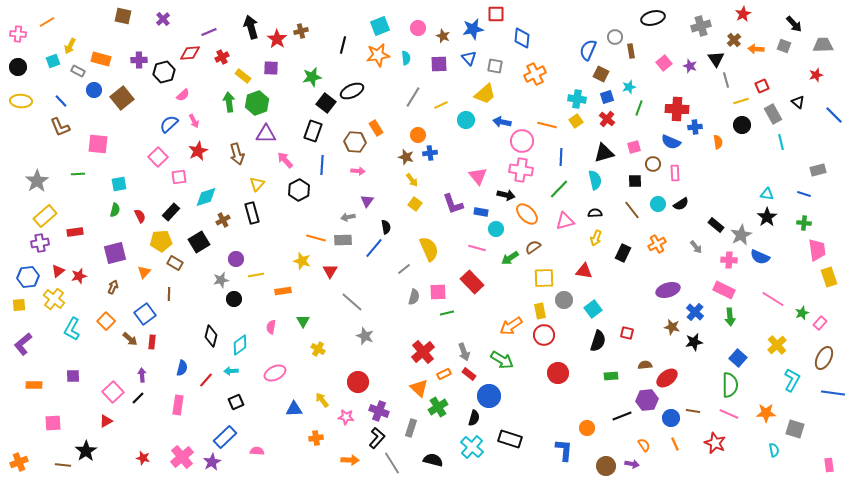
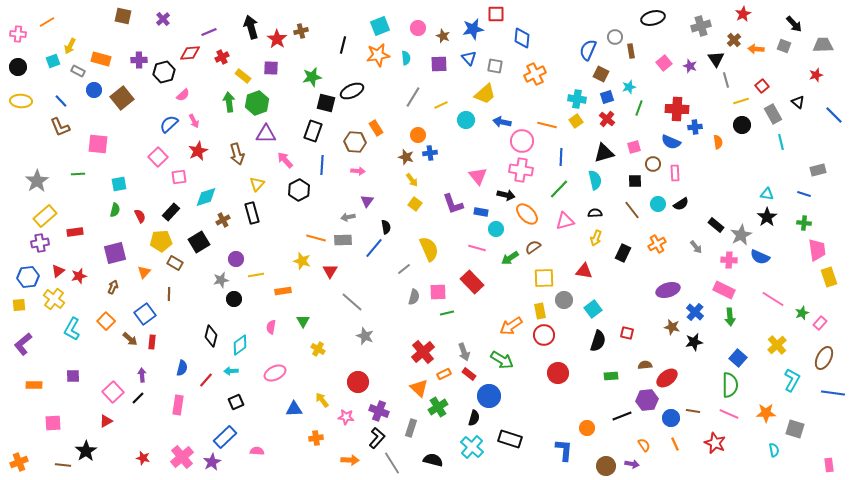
red square at (762, 86): rotated 16 degrees counterclockwise
black square at (326, 103): rotated 24 degrees counterclockwise
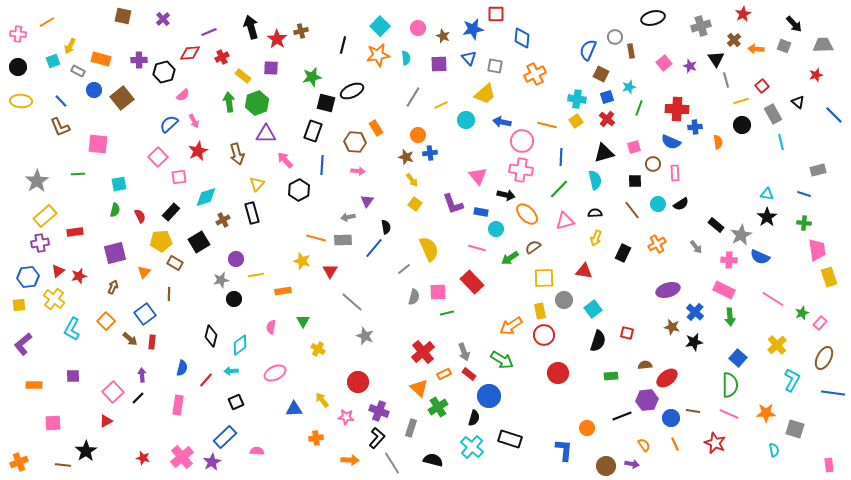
cyan square at (380, 26): rotated 24 degrees counterclockwise
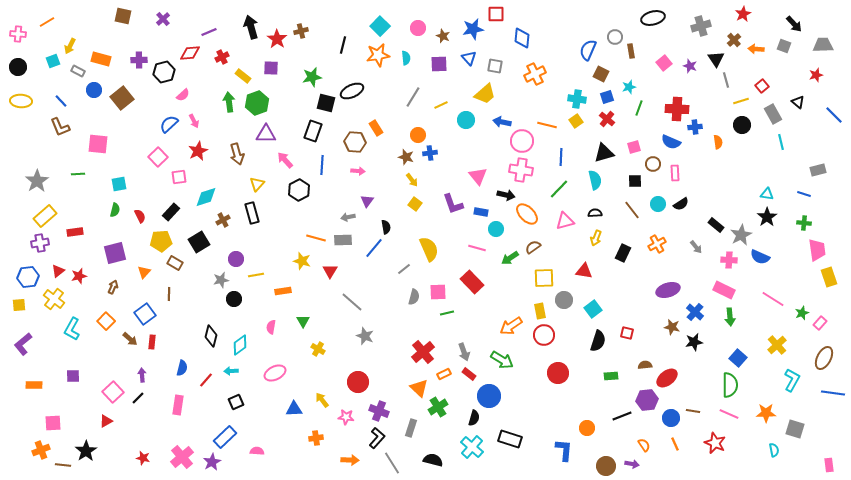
orange cross at (19, 462): moved 22 px right, 12 px up
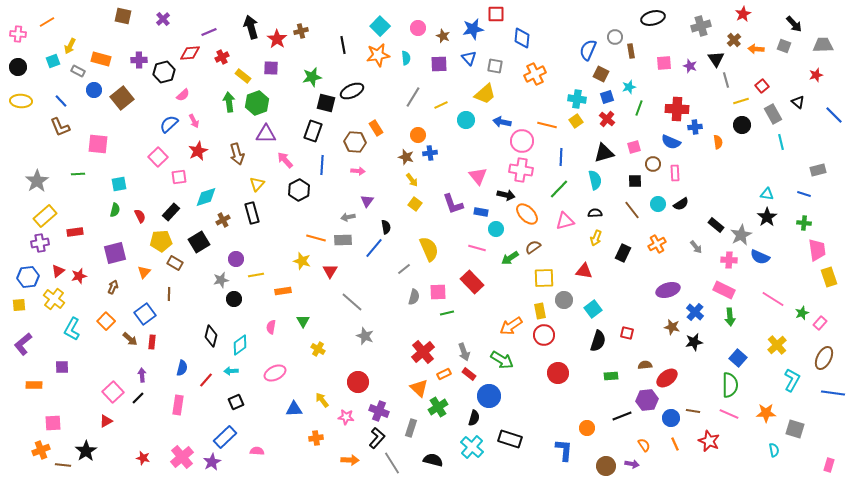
black line at (343, 45): rotated 24 degrees counterclockwise
pink square at (664, 63): rotated 35 degrees clockwise
purple square at (73, 376): moved 11 px left, 9 px up
red star at (715, 443): moved 6 px left, 2 px up
pink rectangle at (829, 465): rotated 24 degrees clockwise
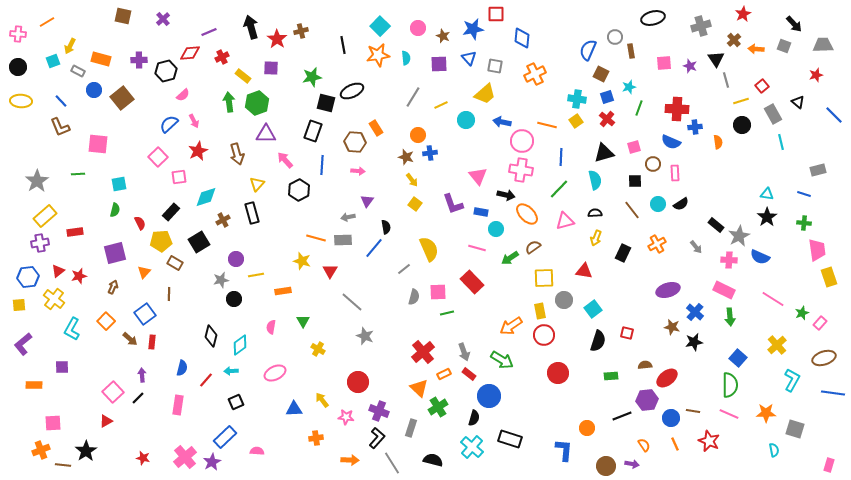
black hexagon at (164, 72): moved 2 px right, 1 px up
red semicircle at (140, 216): moved 7 px down
gray star at (741, 235): moved 2 px left, 1 px down
brown ellipse at (824, 358): rotated 45 degrees clockwise
pink cross at (182, 457): moved 3 px right
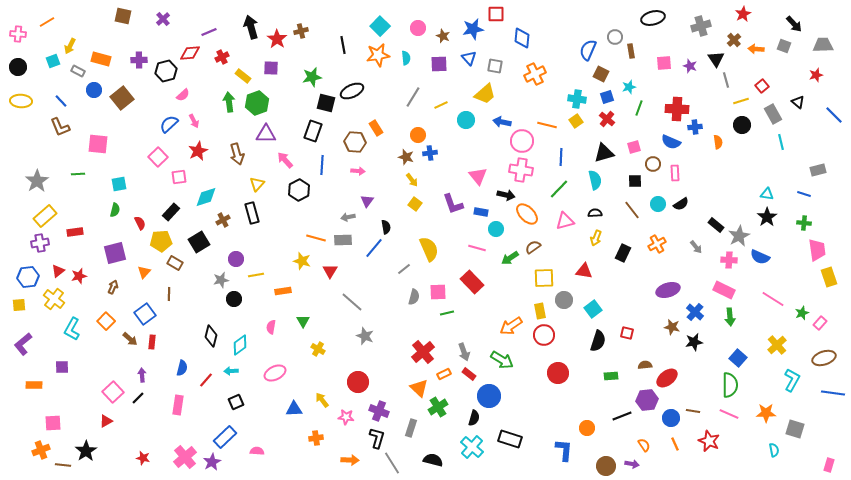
black L-shape at (377, 438): rotated 25 degrees counterclockwise
